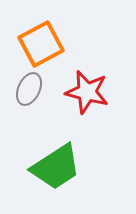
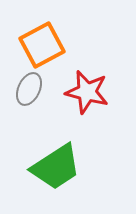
orange square: moved 1 px right, 1 px down
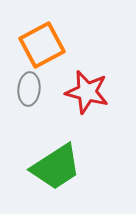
gray ellipse: rotated 20 degrees counterclockwise
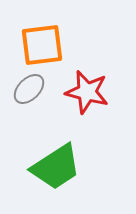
orange square: rotated 21 degrees clockwise
gray ellipse: rotated 40 degrees clockwise
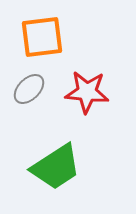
orange square: moved 8 px up
red star: rotated 9 degrees counterclockwise
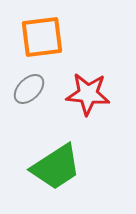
red star: moved 1 px right, 2 px down
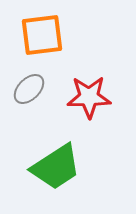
orange square: moved 2 px up
red star: moved 1 px right, 3 px down; rotated 6 degrees counterclockwise
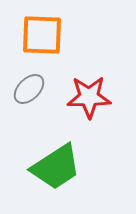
orange square: rotated 9 degrees clockwise
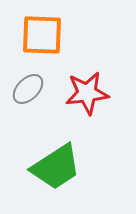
gray ellipse: moved 1 px left
red star: moved 2 px left, 4 px up; rotated 6 degrees counterclockwise
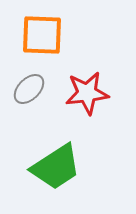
gray ellipse: moved 1 px right
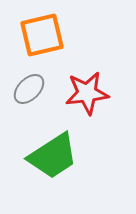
orange square: rotated 15 degrees counterclockwise
green trapezoid: moved 3 px left, 11 px up
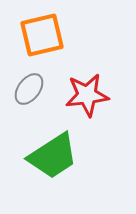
gray ellipse: rotated 8 degrees counterclockwise
red star: moved 2 px down
